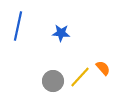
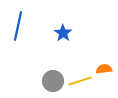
blue star: moved 2 px right; rotated 30 degrees clockwise
orange semicircle: moved 1 px right, 1 px down; rotated 56 degrees counterclockwise
yellow line: moved 4 px down; rotated 30 degrees clockwise
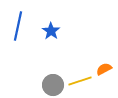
blue star: moved 12 px left, 2 px up
orange semicircle: rotated 21 degrees counterclockwise
gray circle: moved 4 px down
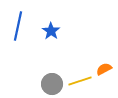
gray circle: moved 1 px left, 1 px up
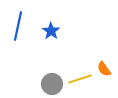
orange semicircle: rotated 98 degrees counterclockwise
yellow line: moved 2 px up
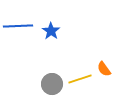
blue line: rotated 76 degrees clockwise
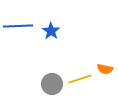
orange semicircle: moved 1 px right; rotated 42 degrees counterclockwise
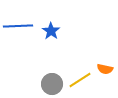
yellow line: moved 1 px down; rotated 15 degrees counterclockwise
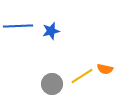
blue star: rotated 24 degrees clockwise
yellow line: moved 2 px right, 4 px up
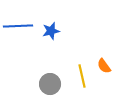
orange semicircle: moved 1 px left, 3 px up; rotated 42 degrees clockwise
yellow line: rotated 70 degrees counterclockwise
gray circle: moved 2 px left
